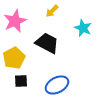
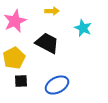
yellow arrow: rotated 136 degrees counterclockwise
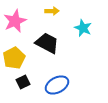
black square: moved 2 px right, 1 px down; rotated 24 degrees counterclockwise
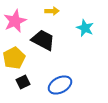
cyan star: moved 2 px right
black trapezoid: moved 4 px left, 3 px up
blue ellipse: moved 3 px right
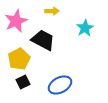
pink star: moved 1 px right
cyan star: rotated 18 degrees clockwise
yellow pentagon: moved 5 px right, 1 px down
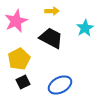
black trapezoid: moved 8 px right, 2 px up
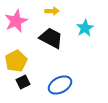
yellow pentagon: moved 3 px left, 2 px down
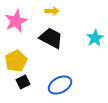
cyan star: moved 10 px right, 10 px down
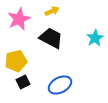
yellow arrow: rotated 24 degrees counterclockwise
pink star: moved 3 px right, 2 px up
yellow pentagon: rotated 15 degrees clockwise
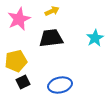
black trapezoid: rotated 35 degrees counterclockwise
blue ellipse: rotated 15 degrees clockwise
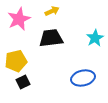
blue ellipse: moved 23 px right, 7 px up
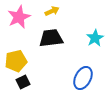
pink star: moved 2 px up
blue ellipse: rotated 50 degrees counterclockwise
